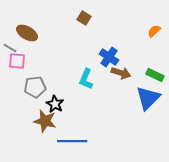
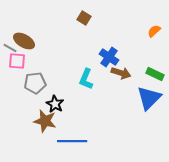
brown ellipse: moved 3 px left, 8 px down
green rectangle: moved 1 px up
gray pentagon: moved 4 px up
blue triangle: moved 1 px right
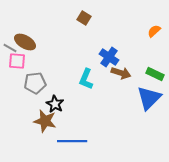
brown ellipse: moved 1 px right, 1 px down
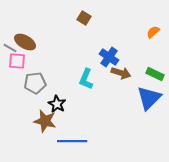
orange semicircle: moved 1 px left, 1 px down
black star: moved 2 px right
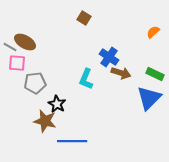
gray line: moved 1 px up
pink square: moved 2 px down
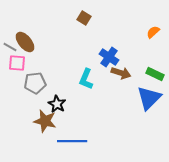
brown ellipse: rotated 20 degrees clockwise
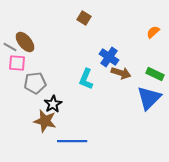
black star: moved 4 px left; rotated 12 degrees clockwise
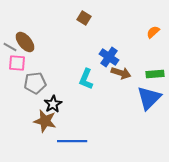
green rectangle: rotated 30 degrees counterclockwise
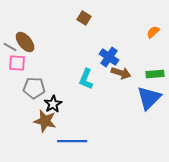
gray pentagon: moved 1 px left, 5 px down; rotated 10 degrees clockwise
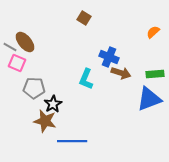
blue cross: rotated 12 degrees counterclockwise
pink square: rotated 18 degrees clockwise
blue triangle: moved 1 px down; rotated 24 degrees clockwise
